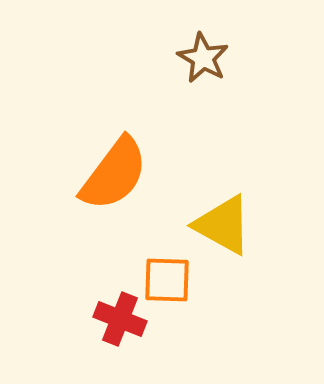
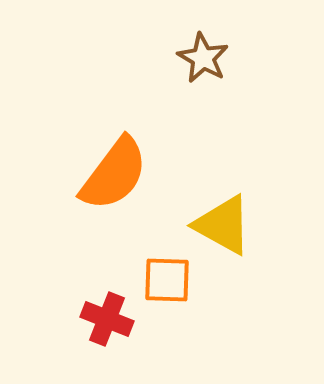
red cross: moved 13 px left
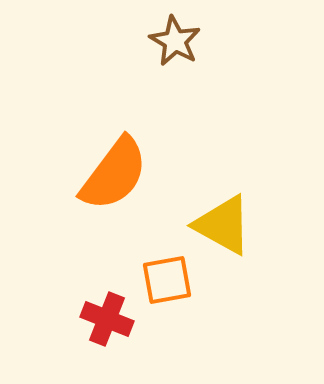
brown star: moved 28 px left, 17 px up
orange square: rotated 12 degrees counterclockwise
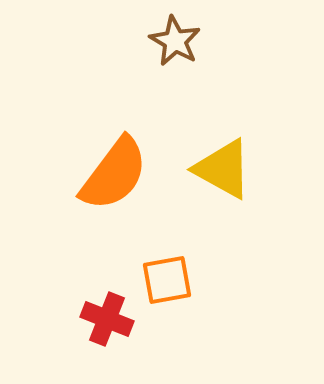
yellow triangle: moved 56 px up
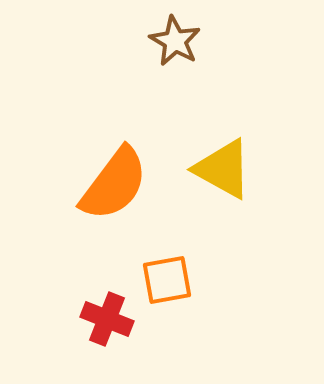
orange semicircle: moved 10 px down
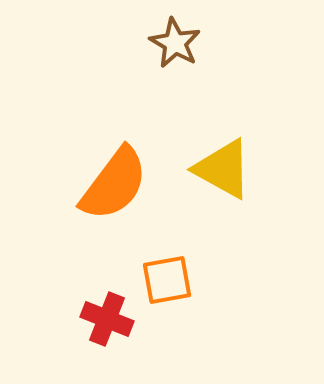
brown star: moved 2 px down
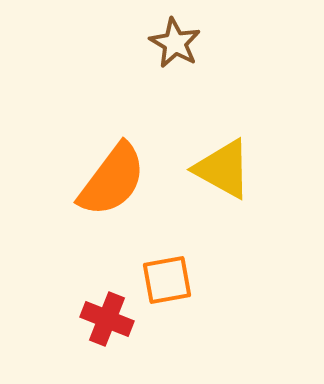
orange semicircle: moved 2 px left, 4 px up
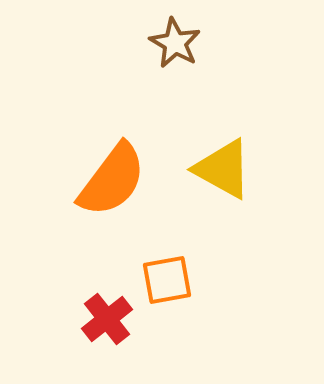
red cross: rotated 30 degrees clockwise
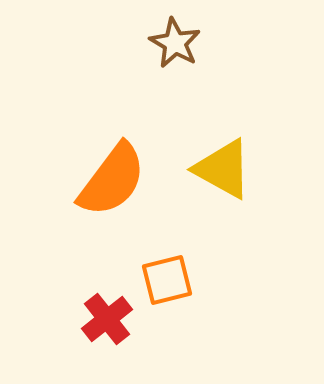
orange square: rotated 4 degrees counterclockwise
